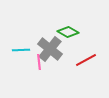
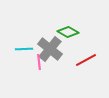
cyan line: moved 3 px right, 1 px up
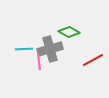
green diamond: moved 1 px right
gray cross: rotated 35 degrees clockwise
red line: moved 7 px right
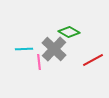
gray cross: moved 4 px right; rotated 30 degrees counterclockwise
